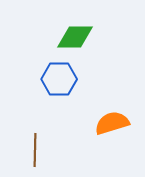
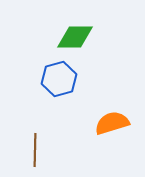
blue hexagon: rotated 16 degrees counterclockwise
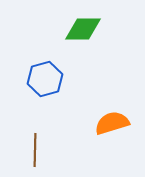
green diamond: moved 8 px right, 8 px up
blue hexagon: moved 14 px left
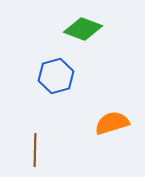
green diamond: rotated 21 degrees clockwise
blue hexagon: moved 11 px right, 3 px up
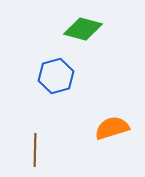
green diamond: rotated 6 degrees counterclockwise
orange semicircle: moved 5 px down
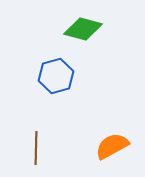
orange semicircle: moved 18 px down; rotated 12 degrees counterclockwise
brown line: moved 1 px right, 2 px up
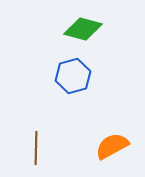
blue hexagon: moved 17 px right
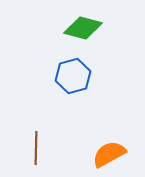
green diamond: moved 1 px up
orange semicircle: moved 3 px left, 8 px down
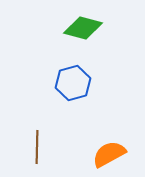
blue hexagon: moved 7 px down
brown line: moved 1 px right, 1 px up
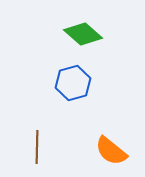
green diamond: moved 6 px down; rotated 27 degrees clockwise
orange semicircle: moved 2 px right, 3 px up; rotated 112 degrees counterclockwise
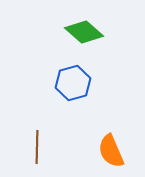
green diamond: moved 1 px right, 2 px up
orange semicircle: rotated 28 degrees clockwise
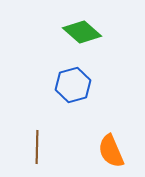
green diamond: moved 2 px left
blue hexagon: moved 2 px down
